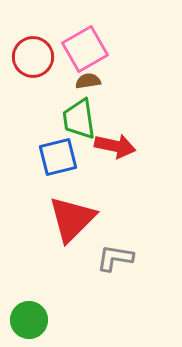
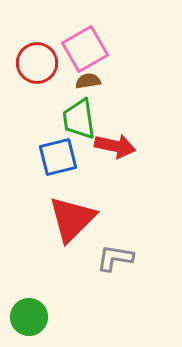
red circle: moved 4 px right, 6 px down
green circle: moved 3 px up
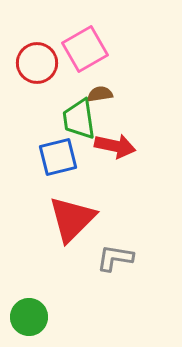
brown semicircle: moved 12 px right, 13 px down
